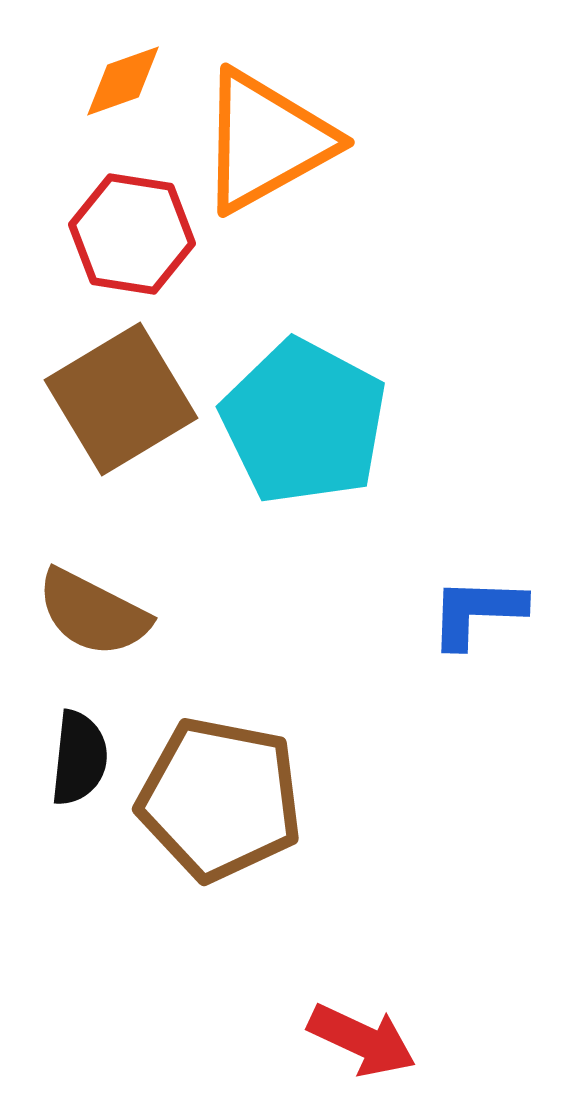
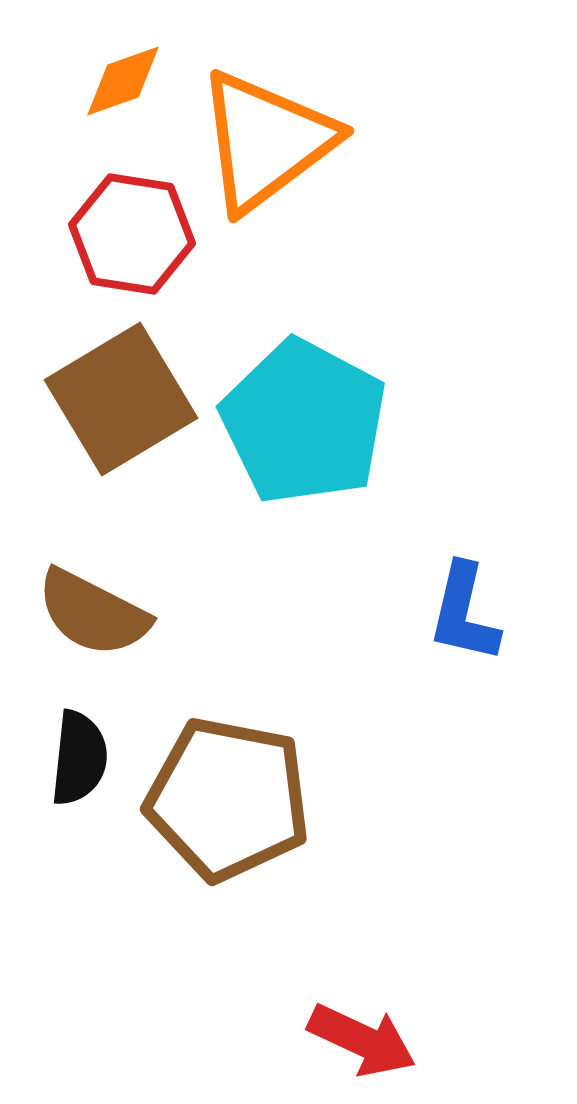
orange triangle: rotated 8 degrees counterclockwise
blue L-shape: moved 13 px left, 1 px down; rotated 79 degrees counterclockwise
brown pentagon: moved 8 px right
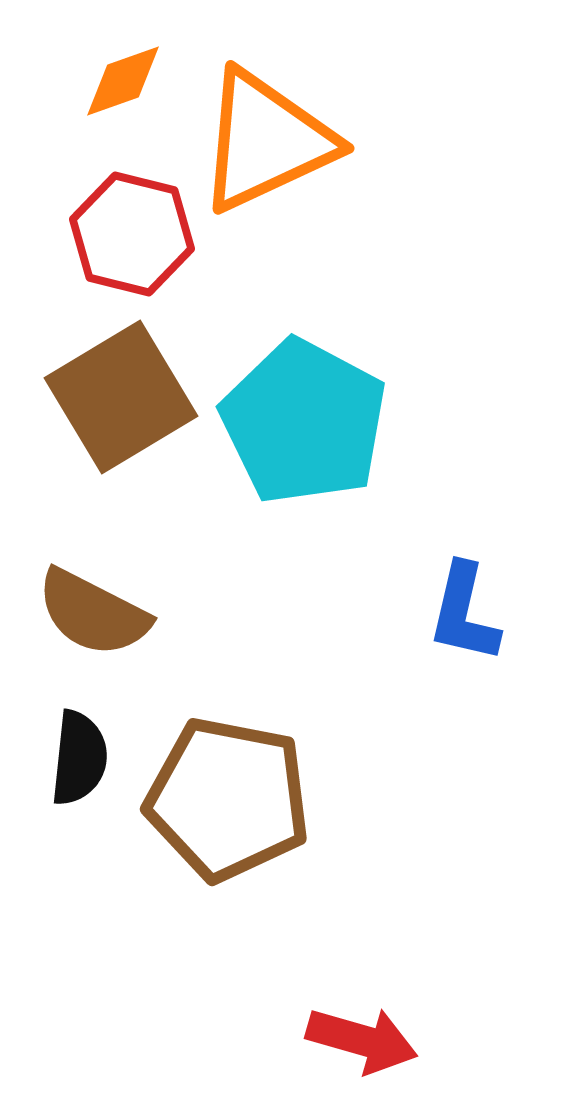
orange triangle: rotated 12 degrees clockwise
red hexagon: rotated 5 degrees clockwise
brown square: moved 2 px up
red arrow: rotated 9 degrees counterclockwise
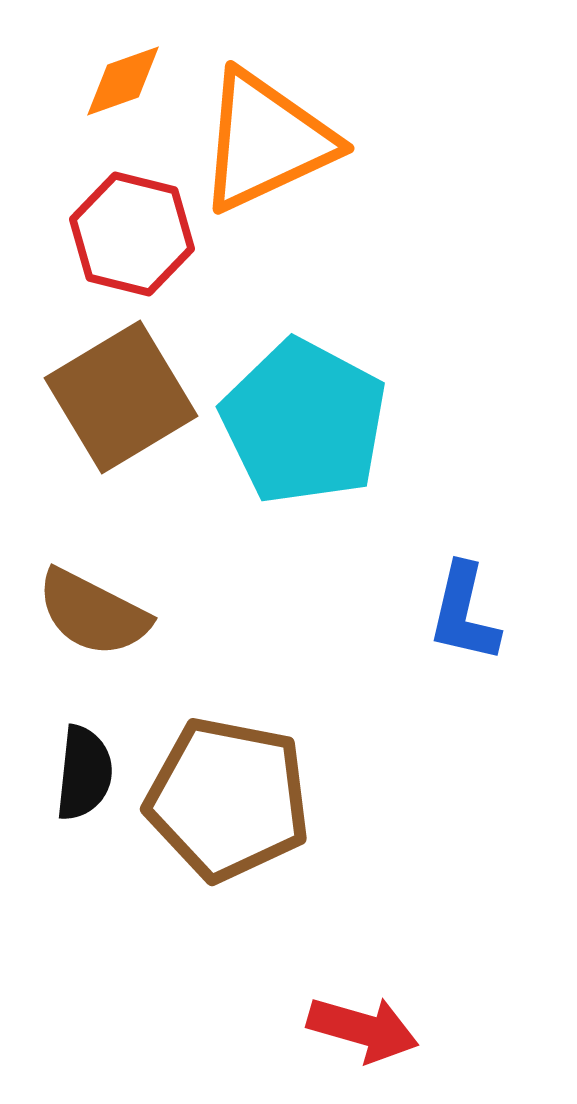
black semicircle: moved 5 px right, 15 px down
red arrow: moved 1 px right, 11 px up
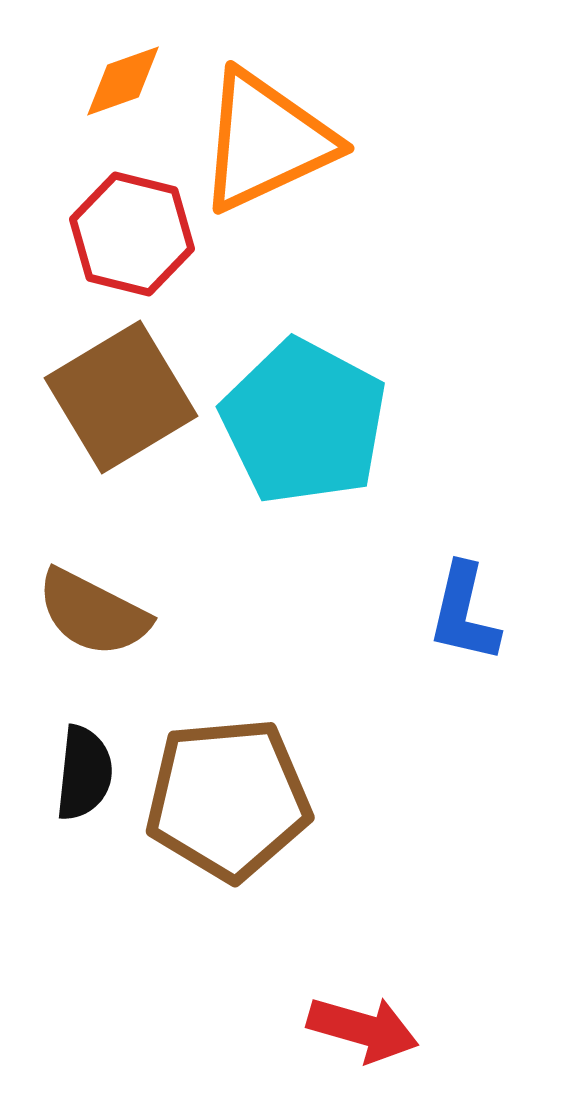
brown pentagon: rotated 16 degrees counterclockwise
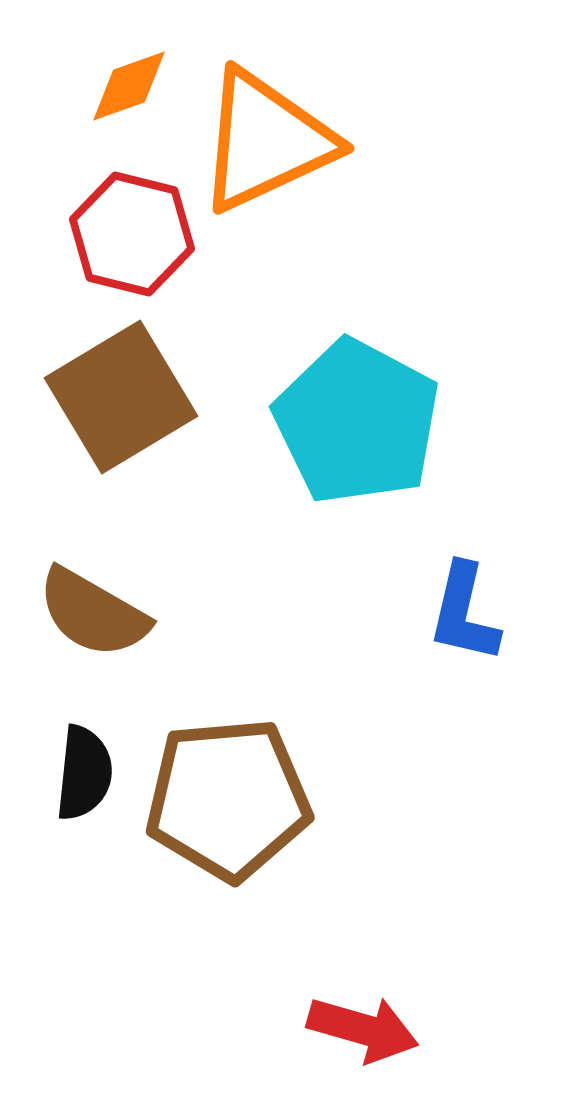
orange diamond: moved 6 px right, 5 px down
cyan pentagon: moved 53 px right
brown semicircle: rotated 3 degrees clockwise
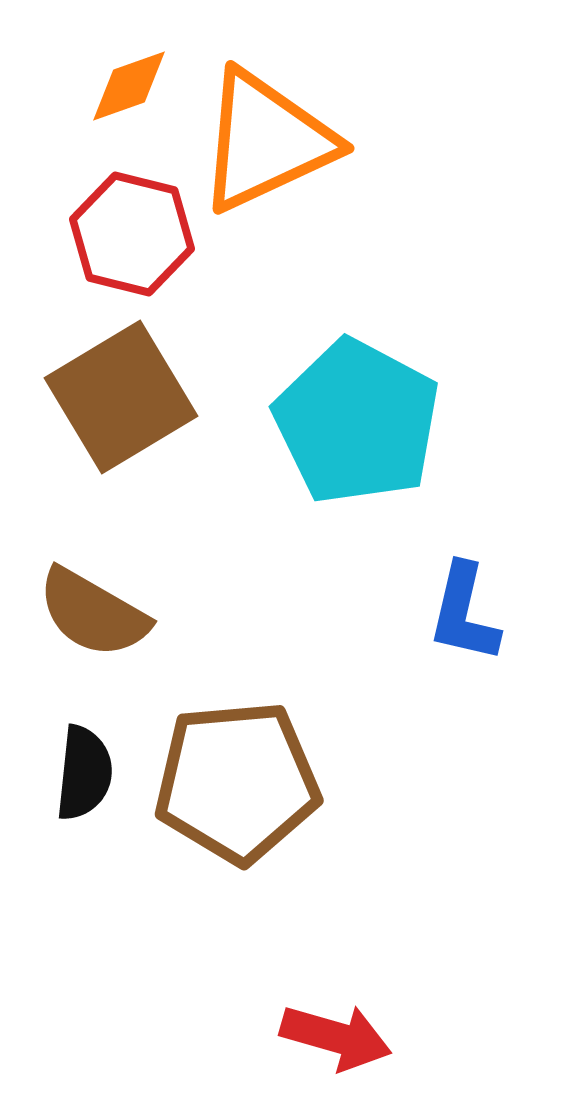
brown pentagon: moved 9 px right, 17 px up
red arrow: moved 27 px left, 8 px down
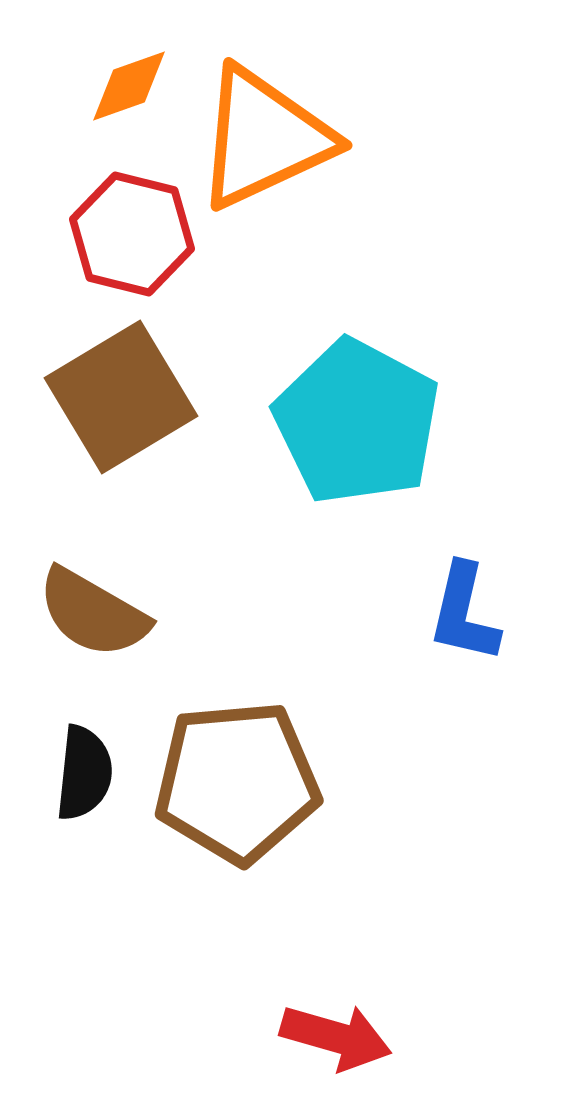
orange triangle: moved 2 px left, 3 px up
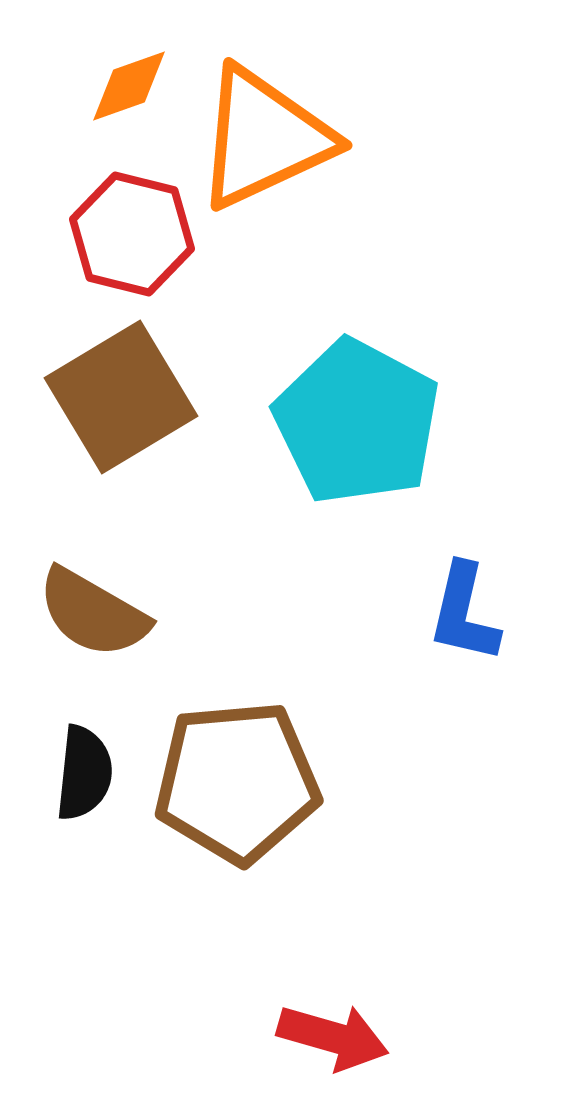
red arrow: moved 3 px left
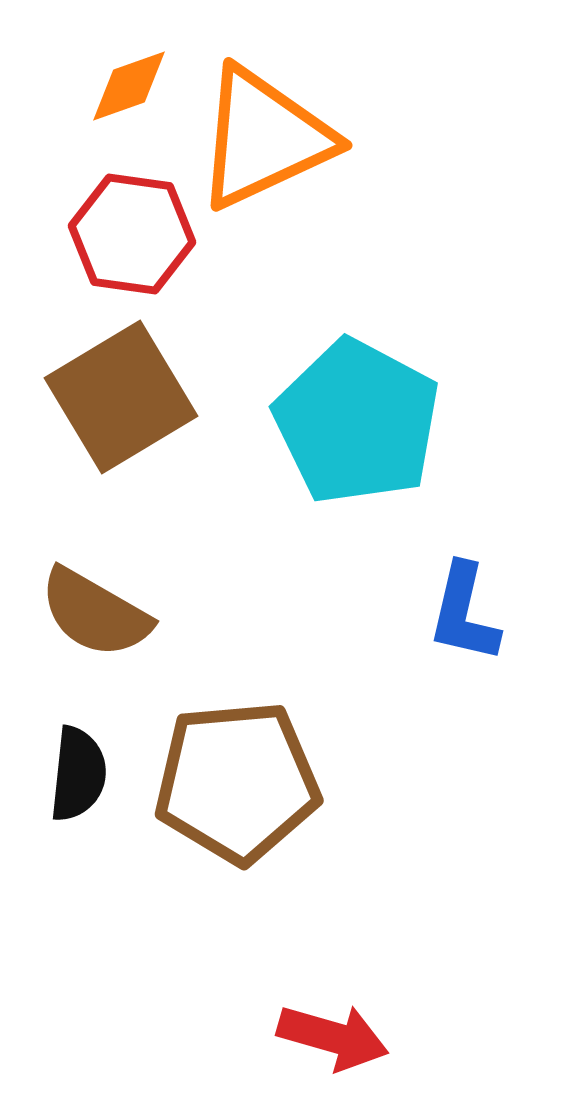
red hexagon: rotated 6 degrees counterclockwise
brown semicircle: moved 2 px right
black semicircle: moved 6 px left, 1 px down
